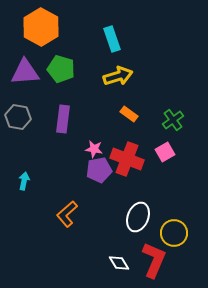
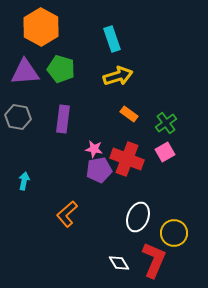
green cross: moved 7 px left, 3 px down
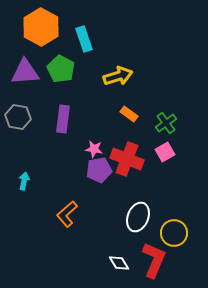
cyan rectangle: moved 28 px left
green pentagon: rotated 12 degrees clockwise
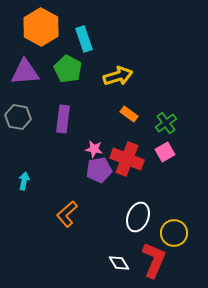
green pentagon: moved 7 px right
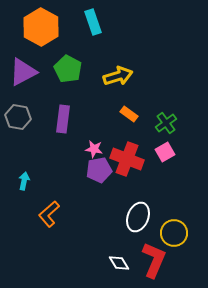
cyan rectangle: moved 9 px right, 17 px up
purple triangle: moved 2 px left; rotated 24 degrees counterclockwise
orange L-shape: moved 18 px left
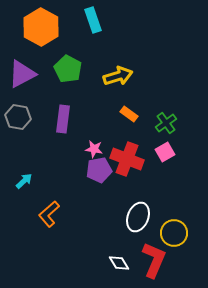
cyan rectangle: moved 2 px up
purple triangle: moved 1 px left, 2 px down
cyan arrow: rotated 36 degrees clockwise
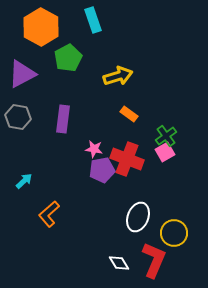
green pentagon: moved 11 px up; rotated 16 degrees clockwise
green cross: moved 13 px down
purple pentagon: moved 3 px right
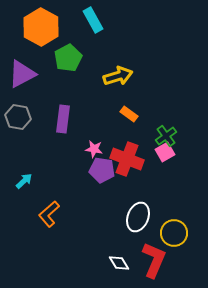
cyan rectangle: rotated 10 degrees counterclockwise
purple pentagon: rotated 20 degrees clockwise
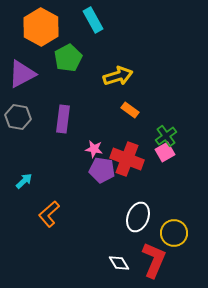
orange rectangle: moved 1 px right, 4 px up
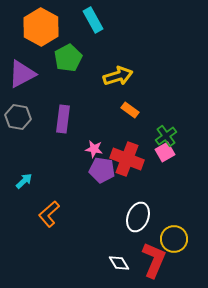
yellow circle: moved 6 px down
